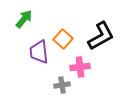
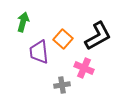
green arrow: moved 1 px left, 3 px down; rotated 24 degrees counterclockwise
black L-shape: moved 3 px left
pink cross: moved 4 px right, 1 px down; rotated 30 degrees clockwise
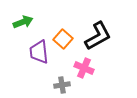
green arrow: rotated 54 degrees clockwise
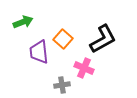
black L-shape: moved 5 px right, 3 px down
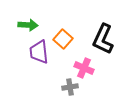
green arrow: moved 5 px right, 3 px down; rotated 24 degrees clockwise
black L-shape: rotated 144 degrees clockwise
gray cross: moved 8 px right, 2 px down
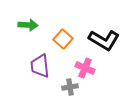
black L-shape: moved 1 px right, 1 px down; rotated 84 degrees counterclockwise
purple trapezoid: moved 1 px right, 14 px down
pink cross: moved 1 px right
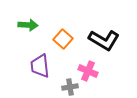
pink cross: moved 3 px right, 3 px down
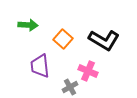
gray cross: rotated 21 degrees counterclockwise
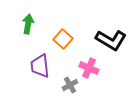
green arrow: moved 1 px up; rotated 84 degrees counterclockwise
black L-shape: moved 7 px right
pink cross: moved 1 px right, 3 px up
gray cross: moved 2 px up
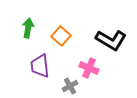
green arrow: moved 4 px down
orange square: moved 2 px left, 3 px up
gray cross: moved 1 px down
